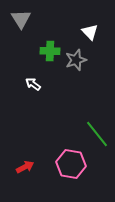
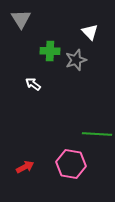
green line: rotated 48 degrees counterclockwise
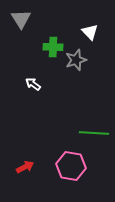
green cross: moved 3 px right, 4 px up
green line: moved 3 px left, 1 px up
pink hexagon: moved 2 px down
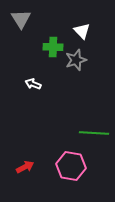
white triangle: moved 8 px left, 1 px up
white arrow: rotated 14 degrees counterclockwise
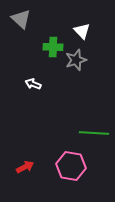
gray triangle: rotated 15 degrees counterclockwise
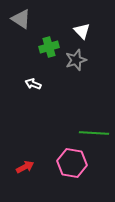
gray triangle: rotated 10 degrees counterclockwise
green cross: moved 4 px left; rotated 18 degrees counterclockwise
pink hexagon: moved 1 px right, 3 px up
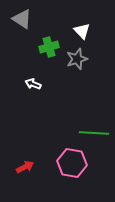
gray triangle: moved 1 px right
gray star: moved 1 px right, 1 px up
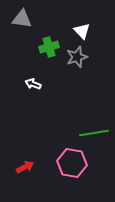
gray triangle: rotated 25 degrees counterclockwise
gray star: moved 2 px up
green line: rotated 12 degrees counterclockwise
